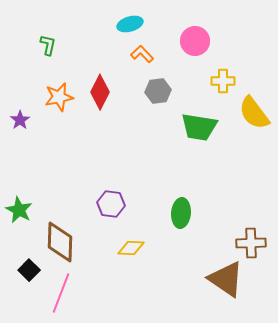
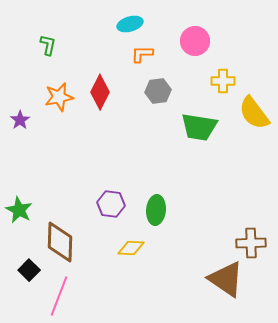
orange L-shape: rotated 45 degrees counterclockwise
green ellipse: moved 25 px left, 3 px up
pink line: moved 2 px left, 3 px down
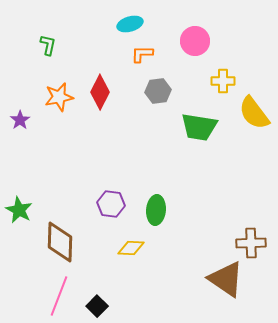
black square: moved 68 px right, 36 px down
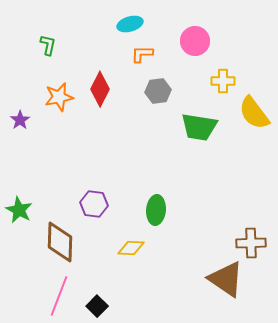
red diamond: moved 3 px up
purple hexagon: moved 17 px left
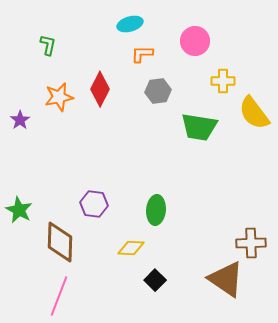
black square: moved 58 px right, 26 px up
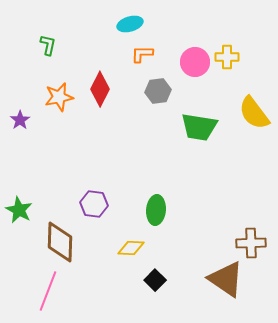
pink circle: moved 21 px down
yellow cross: moved 4 px right, 24 px up
pink line: moved 11 px left, 5 px up
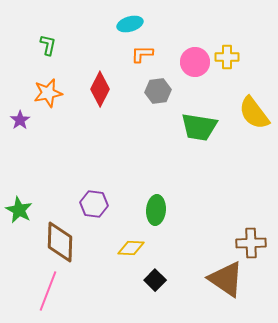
orange star: moved 11 px left, 4 px up
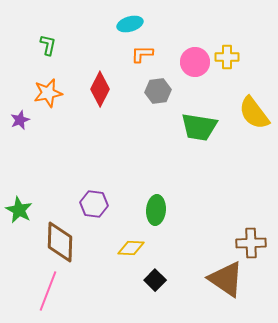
purple star: rotated 12 degrees clockwise
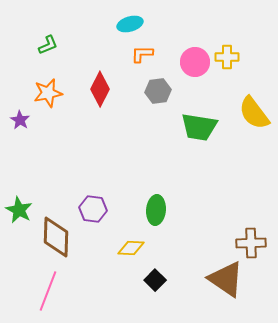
green L-shape: rotated 55 degrees clockwise
purple star: rotated 18 degrees counterclockwise
purple hexagon: moved 1 px left, 5 px down
brown diamond: moved 4 px left, 5 px up
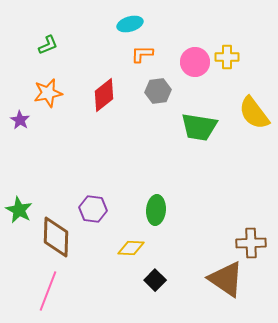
red diamond: moved 4 px right, 6 px down; rotated 24 degrees clockwise
